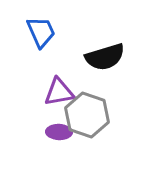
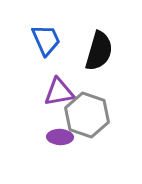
blue trapezoid: moved 5 px right, 8 px down
black semicircle: moved 6 px left, 6 px up; rotated 57 degrees counterclockwise
purple ellipse: moved 1 px right, 5 px down
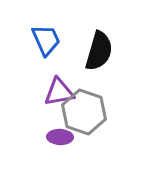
gray hexagon: moved 3 px left, 3 px up
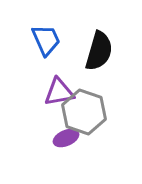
purple ellipse: moved 6 px right, 1 px down; rotated 25 degrees counterclockwise
